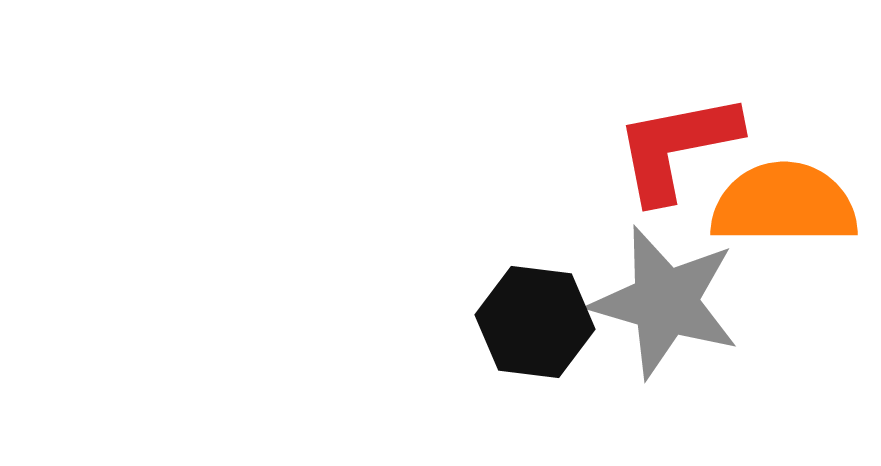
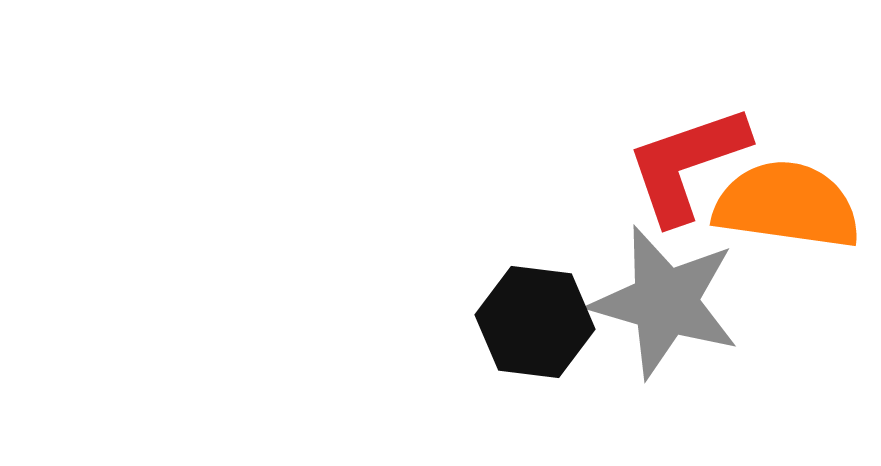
red L-shape: moved 10 px right, 17 px down; rotated 8 degrees counterclockwise
orange semicircle: moved 3 px right, 1 px down; rotated 8 degrees clockwise
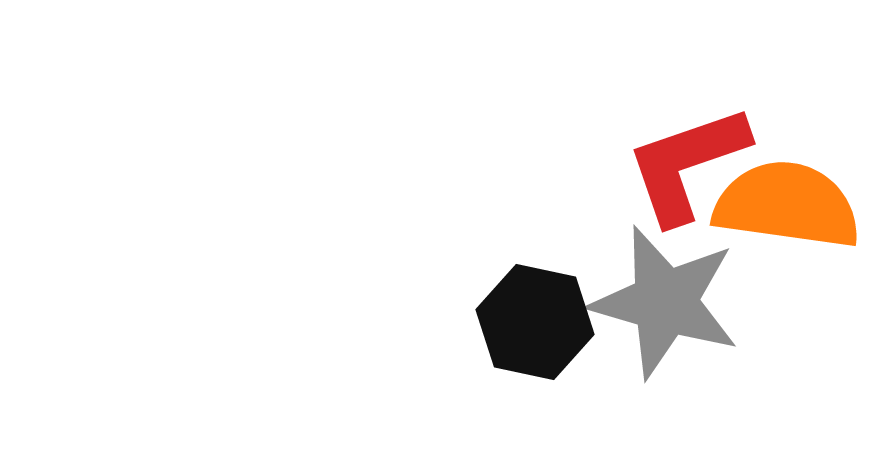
black hexagon: rotated 5 degrees clockwise
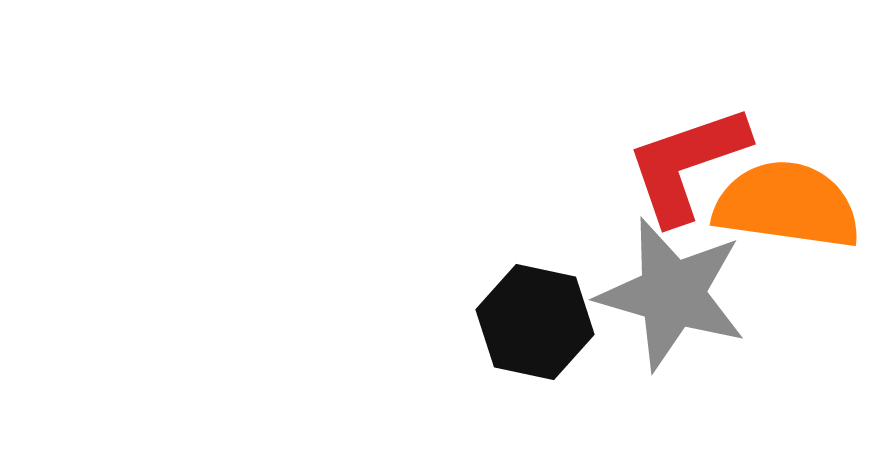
gray star: moved 7 px right, 8 px up
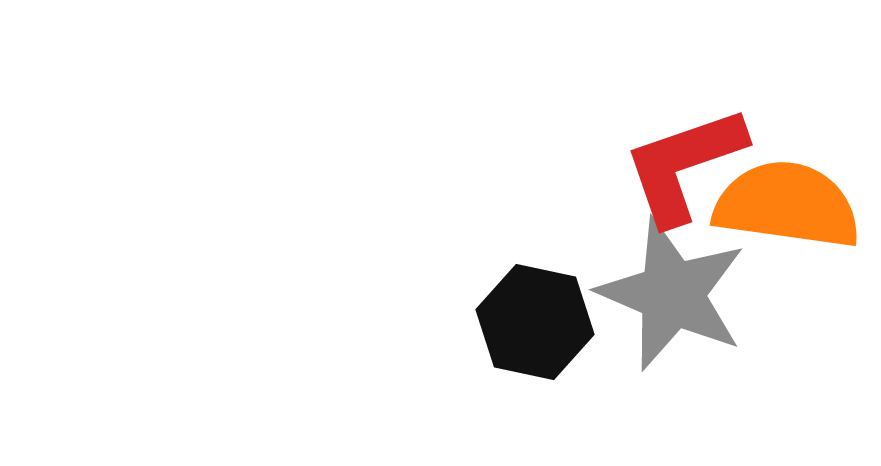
red L-shape: moved 3 px left, 1 px down
gray star: rotated 7 degrees clockwise
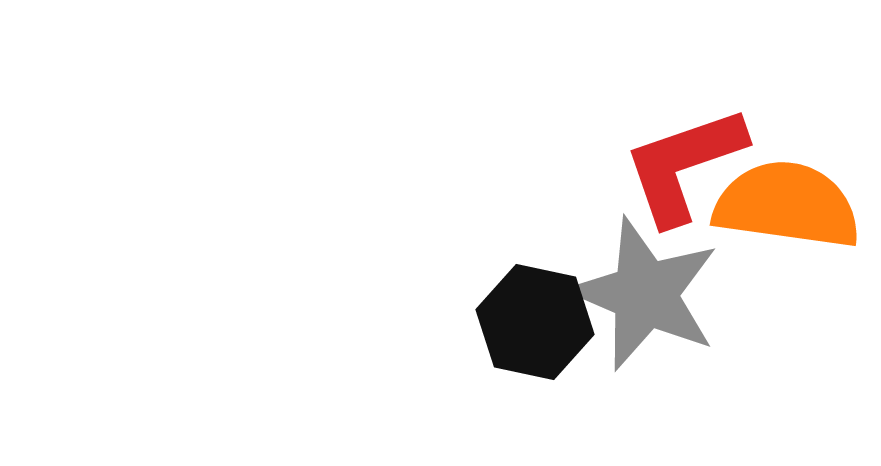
gray star: moved 27 px left
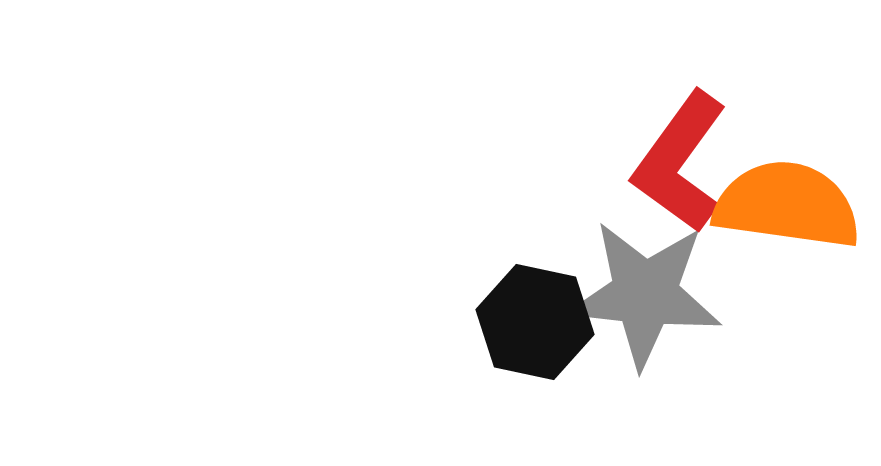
red L-shape: moved 4 px left, 3 px up; rotated 35 degrees counterclockwise
gray star: rotated 17 degrees counterclockwise
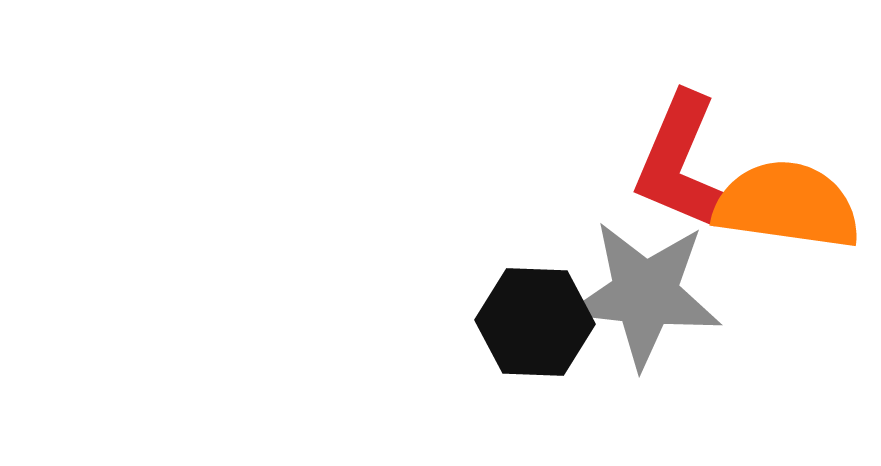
red L-shape: rotated 13 degrees counterclockwise
black hexagon: rotated 10 degrees counterclockwise
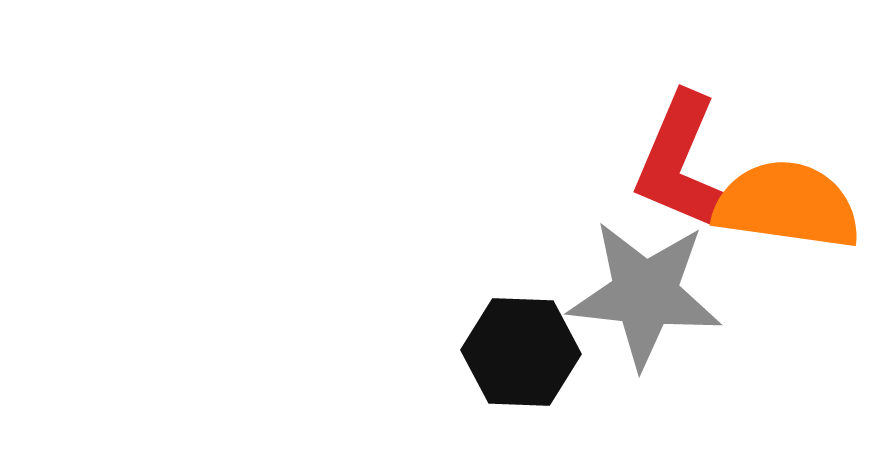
black hexagon: moved 14 px left, 30 px down
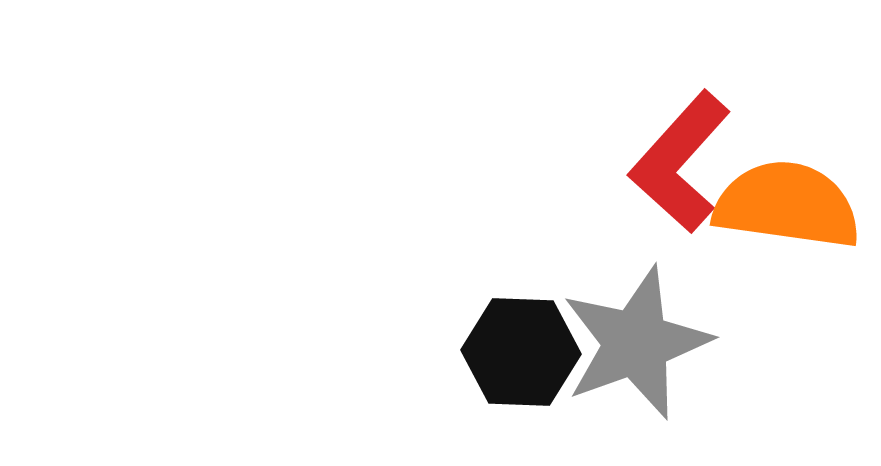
red L-shape: rotated 19 degrees clockwise
gray star: moved 9 px left, 49 px down; rotated 26 degrees counterclockwise
